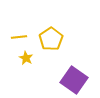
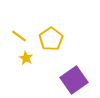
yellow line: moved 1 px up; rotated 42 degrees clockwise
purple square: rotated 20 degrees clockwise
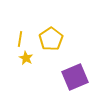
yellow line: moved 1 px right, 3 px down; rotated 63 degrees clockwise
purple square: moved 1 px right, 3 px up; rotated 12 degrees clockwise
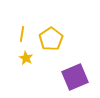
yellow line: moved 2 px right, 5 px up
